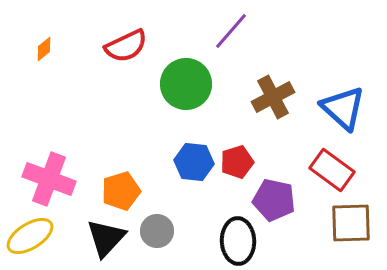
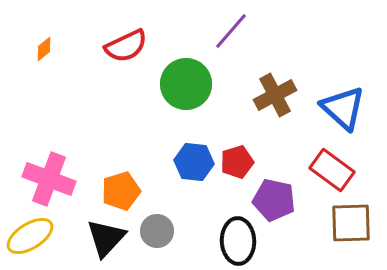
brown cross: moved 2 px right, 2 px up
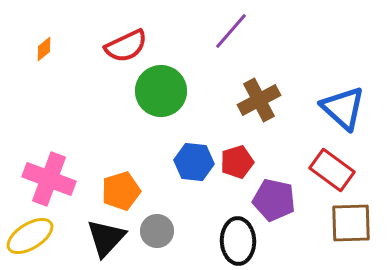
green circle: moved 25 px left, 7 px down
brown cross: moved 16 px left, 5 px down
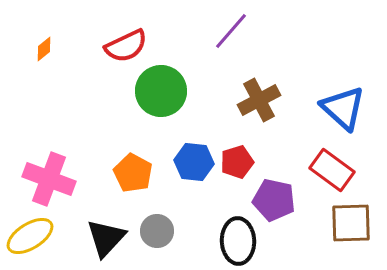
orange pentagon: moved 12 px right, 18 px up; rotated 27 degrees counterclockwise
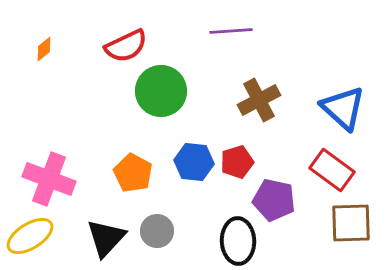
purple line: rotated 45 degrees clockwise
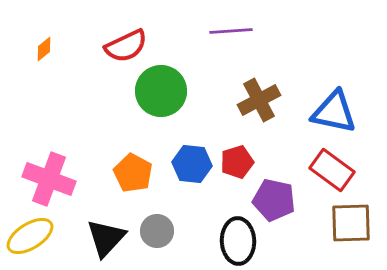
blue triangle: moved 9 px left, 4 px down; rotated 30 degrees counterclockwise
blue hexagon: moved 2 px left, 2 px down
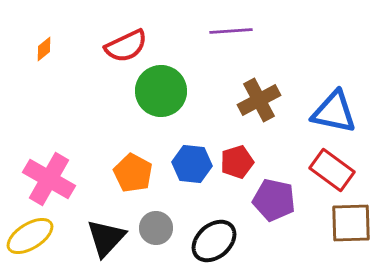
pink cross: rotated 9 degrees clockwise
gray circle: moved 1 px left, 3 px up
black ellipse: moved 24 px left; rotated 51 degrees clockwise
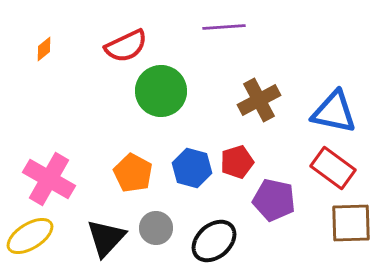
purple line: moved 7 px left, 4 px up
blue hexagon: moved 4 px down; rotated 9 degrees clockwise
red rectangle: moved 1 px right, 2 px up
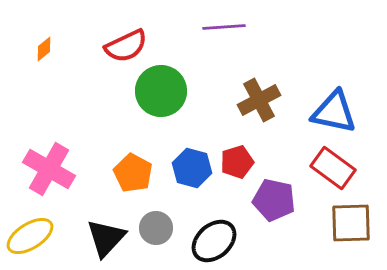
pink cross: moved 10 px up
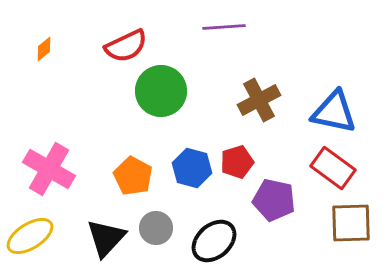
orange pentagon: moved 3 px down
